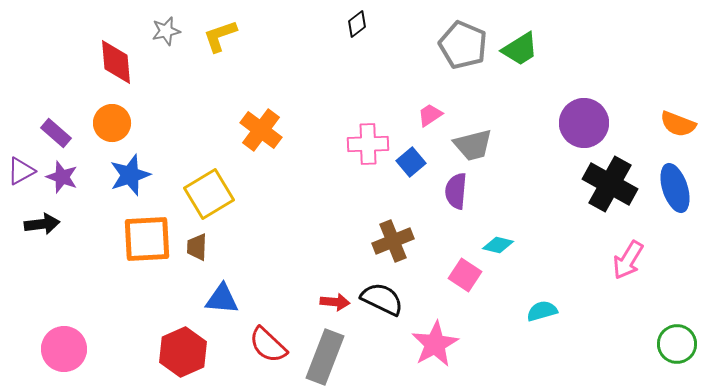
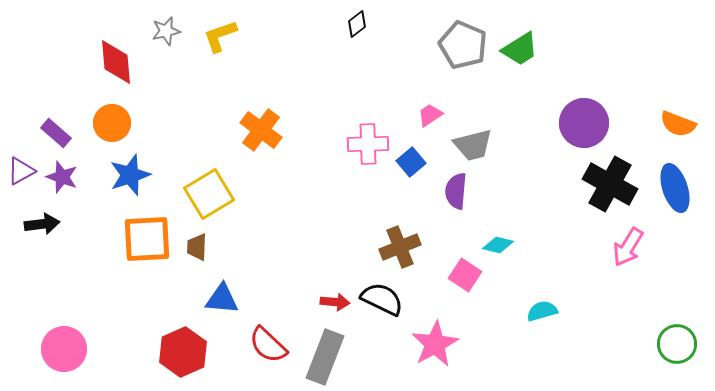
brown cross: moved 7 px right, 6 px down
pink arrow: moved 13 px up
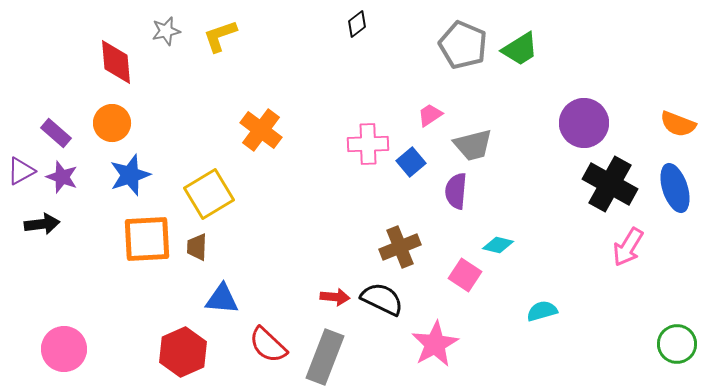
red arrow: moved 5 px up
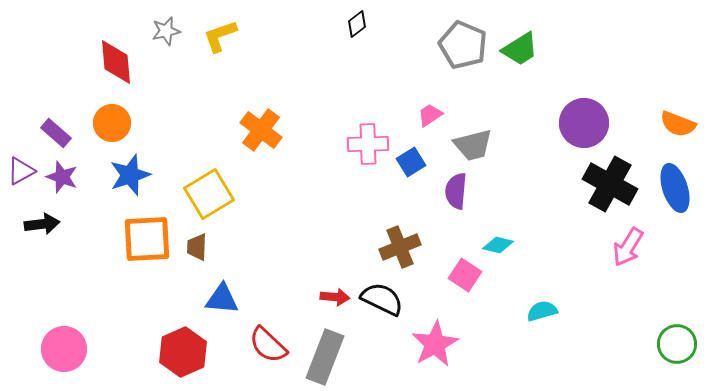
blue square: rotated 8 degrees clockwise
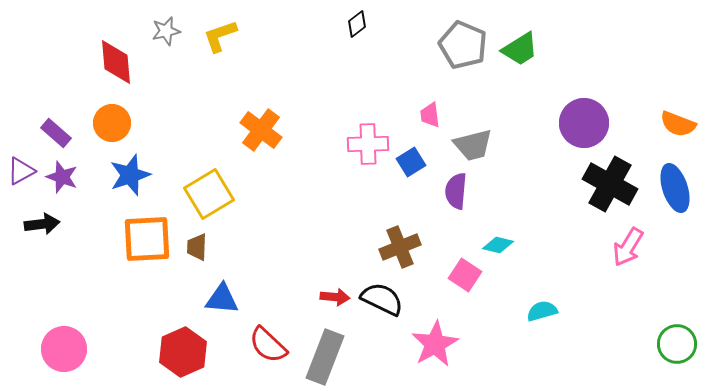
pink trapezoid: rotated 64 degrees counterclockwise
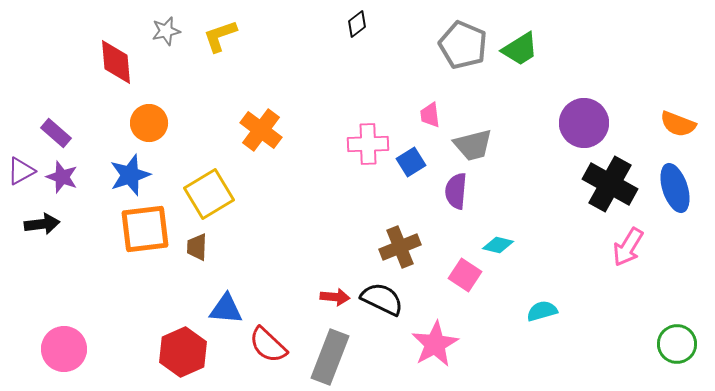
orange circle: moved 37 px right
orange square: moved 2 px left, 10 px up; rotated 4 degrees counterclockwise
blue triangle: moved 4 px right, 10 px down
gray rectangle: moved 5 px right
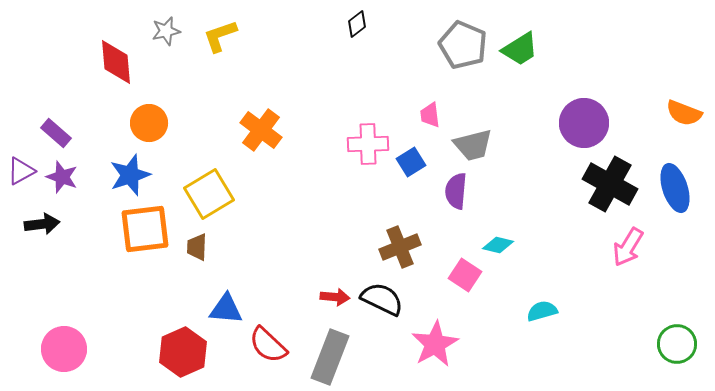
orange semicircle: moved 6 px right, 11 px up
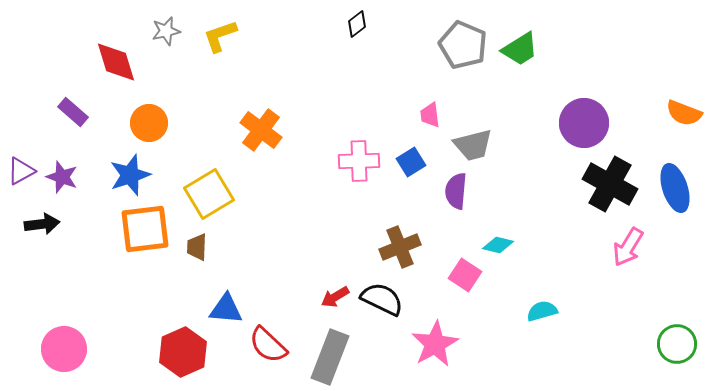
red diamond: rotated 12 degrees counterclockwise
purple rectangle: moved 17 px right, 21 px up
pink cross: moved 9 px left, 17 px down
red arrow: rotated 144 degrees clockwise
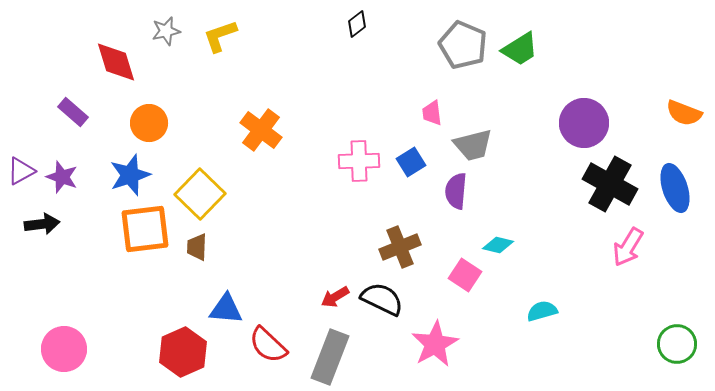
pink trapezoid: moved 2 px right, 2 px up
yellow square: moved 9 px left; rotated 15 degrees counterclockwise
